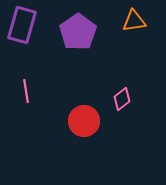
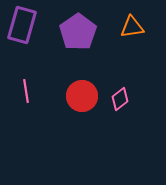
orange triangle: moved 2 px left, 6 px down
pink diamond: moved 2 px left
red circle: moved 2 px left, 25 px up
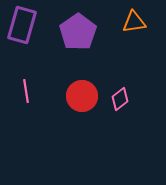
orange triangle: moved 2 px right, 5 px up
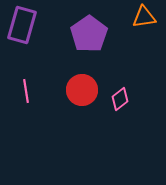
orange triangle: moved 10 px right, 5 px up
purple pentagon: moved 11 px right, 2 px down
red circle: moved 6 px up
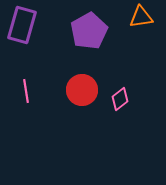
orange triangle: moved 3 px left
purple pentagon: moved 3 px up; rotated 6 degrees clockwise
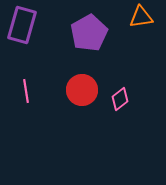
purple pentagon: moved 2 px down
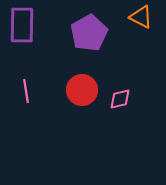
orange triangle: rotated 35 degrees clockwise
purple rectangle: rotated 15 degrees counterclockwise
pink diamond: rotated 25 degrees clockwise
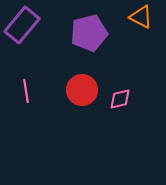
purple rectangle: rotated 39 degrees clockwise
purple pentagon: rotated 15 degrees clockwise
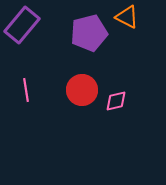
orange triangle: moved 14 px left
pink line: moved 1 px up
pink diamond: moved 4 px left, 2 px down
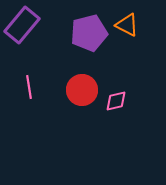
orange triangle: moved 8 px down
pink line: moved 3 px right, 3 px up
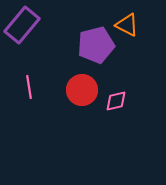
purple pentagon: moved 7 px right, 12 px down
